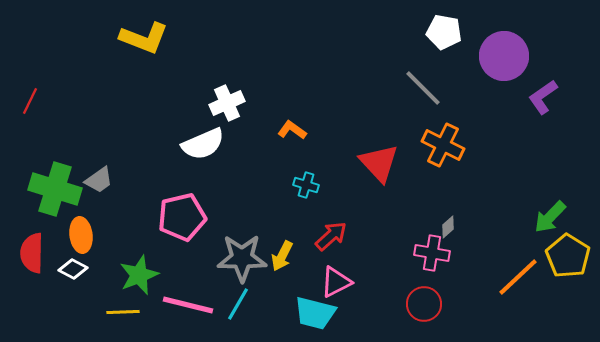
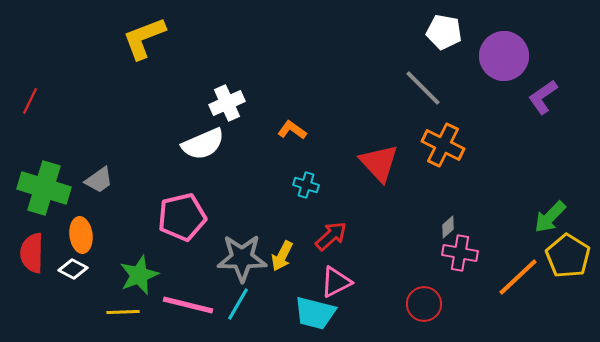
yellow L-shape: rotated 138 degrees clockwise
green cross: moved 11 px left, 1 px up
pink cross: moved 28 px right
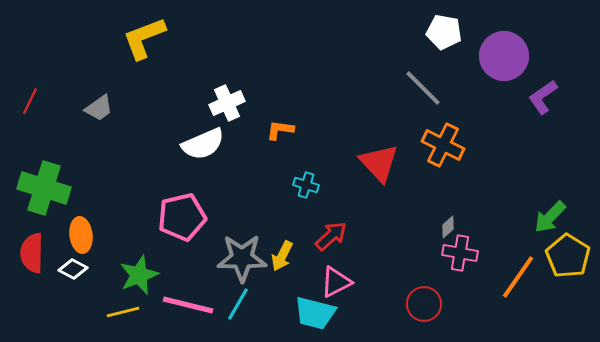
orange L-shape: moved 12 px left; rotated 28 degrees counterclockwise
gray trapezoid: moved 72 px up
orange line: rotated 12 degrees counterclockwise
yellow line: rotated 12 degrees counterclockwise
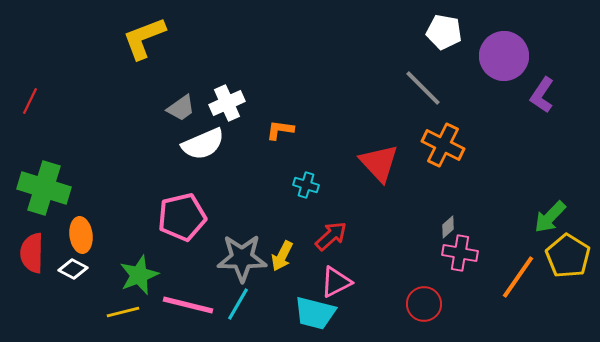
purple L-shape: moved 1 px left, 2 px up; rotated 21 degrees counterclockwise
gray trapezoid: moved 82 px right
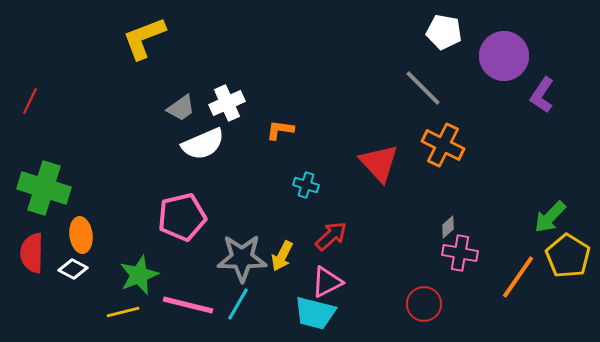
pink triangle: moved 9 px left
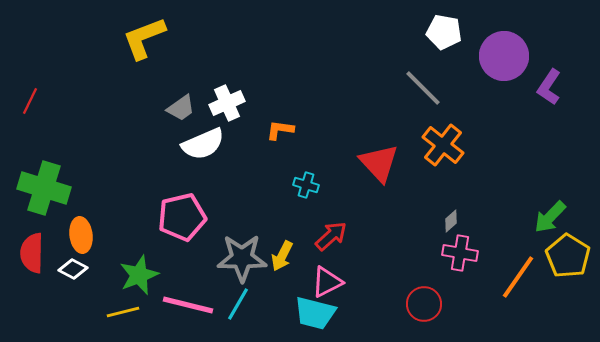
purple L-shape: moved 7 px right, 8 px up
orange cross: rotated 12 degrees clockwise
gray diamond: moved 3 px right, 6 px up
